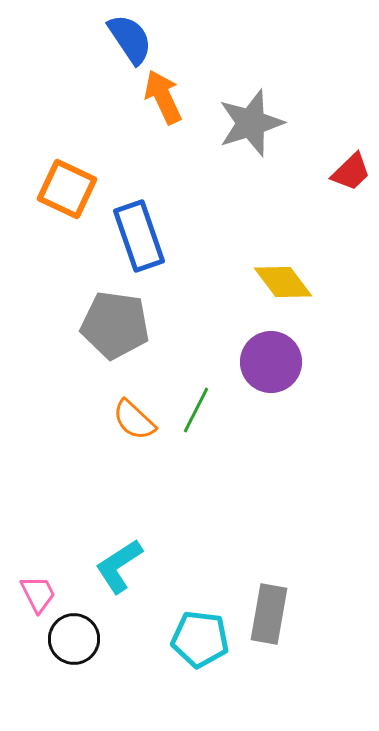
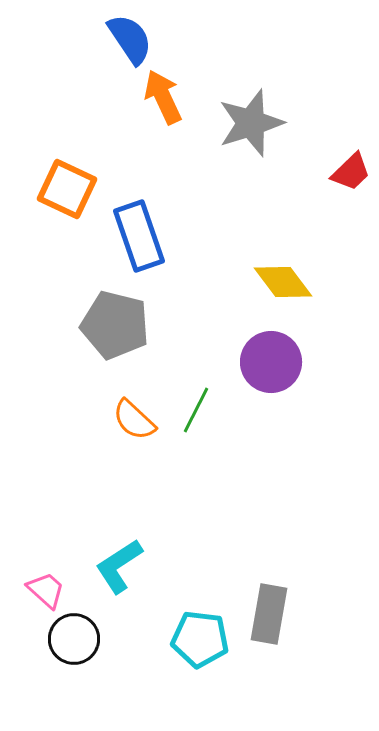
gray pentagon: rotated 6 degrees clockwise
pink trapezoid: moved 8 px right, 4 px up; rotated 21 degrees counterclockwise
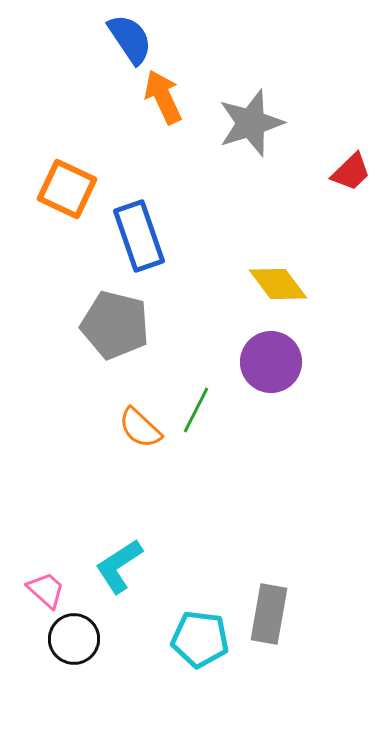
yellow diamond: moved 5 px left, 2 px down
orange semicircle: moved 6 px right, 8 px down
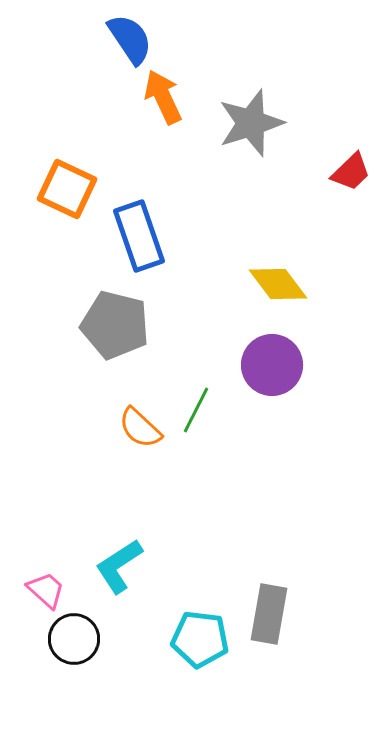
purple circle: moved 1 px right, 3 px down
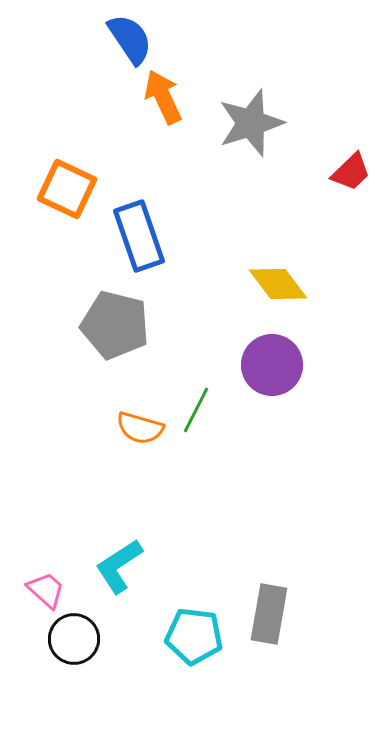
orange semicircle: rotated 27 degrees counterclockwise
cyan pentagon: moved 6 px left, 3 px up
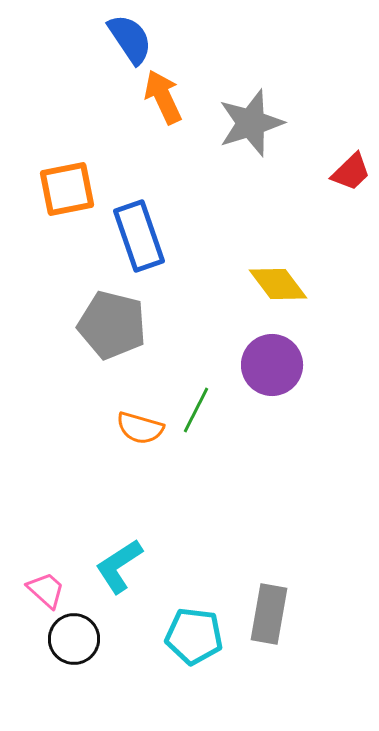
orange square: rotated 36 degrees counterclockwise
gray pentagon: moved 3 px left
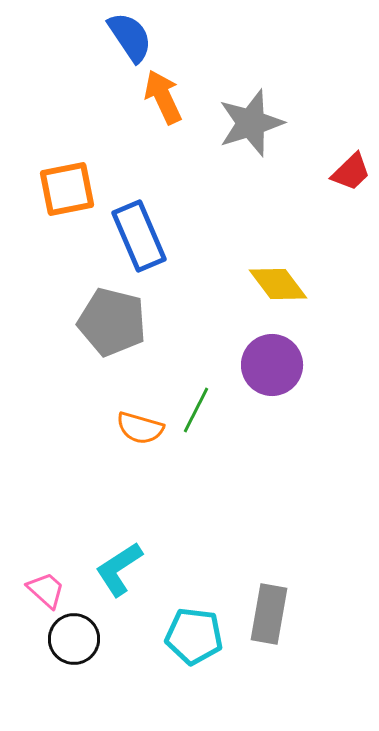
blue semicircle: moved 2 px up
blue rectangle: rotated 4 degrees counterclockwise
gray pentagon: moved 3 px up
cyan L-shape: moved 3 px down
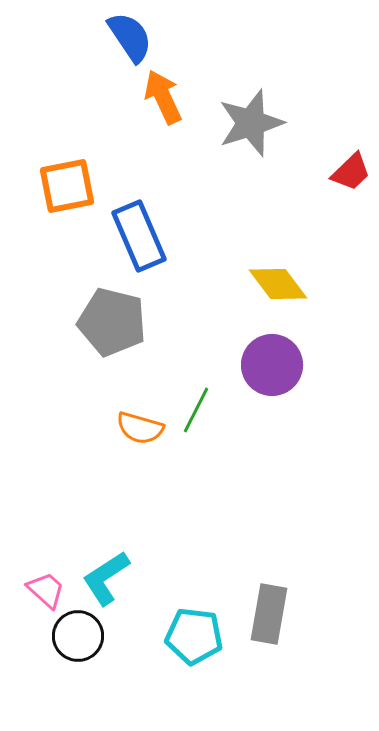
orange square: moved 3 px up
cyan L-shape: moved 13 px left, 9 px down
black circle: moved 4 px right, 3 px up
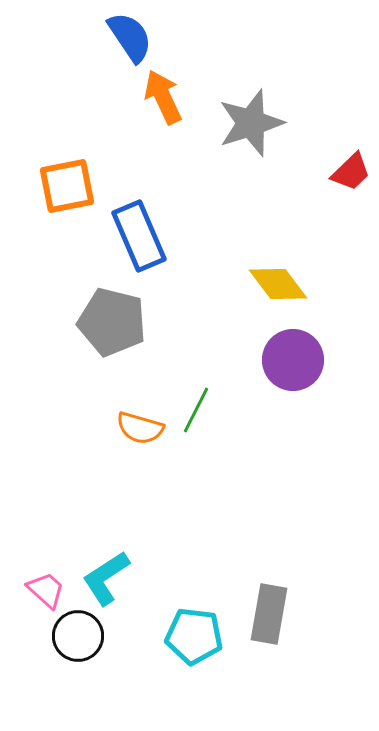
purple circle: moved 21 px right, 5 px up
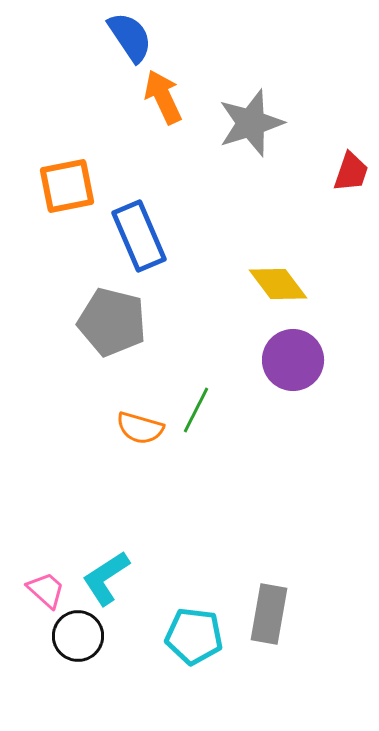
red trapezoid: rotated 27 degrees counterclockwise
